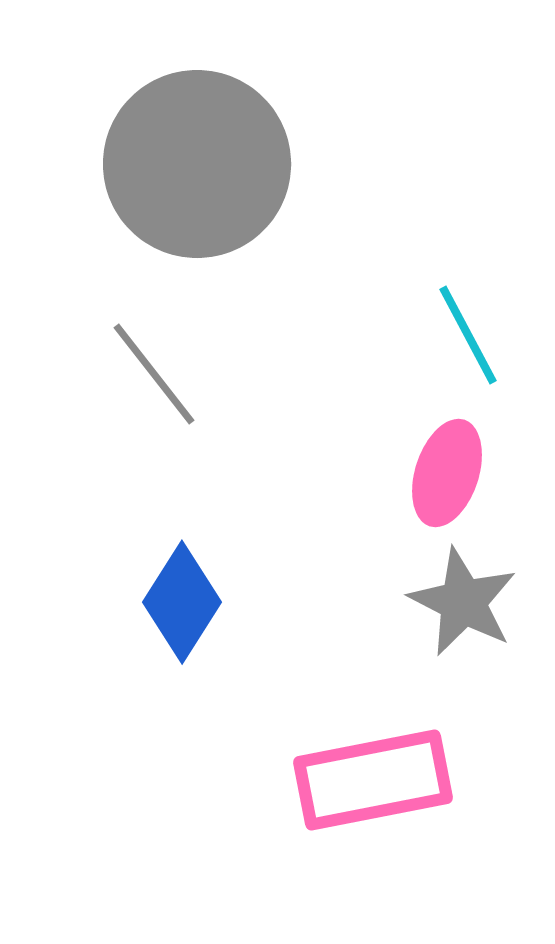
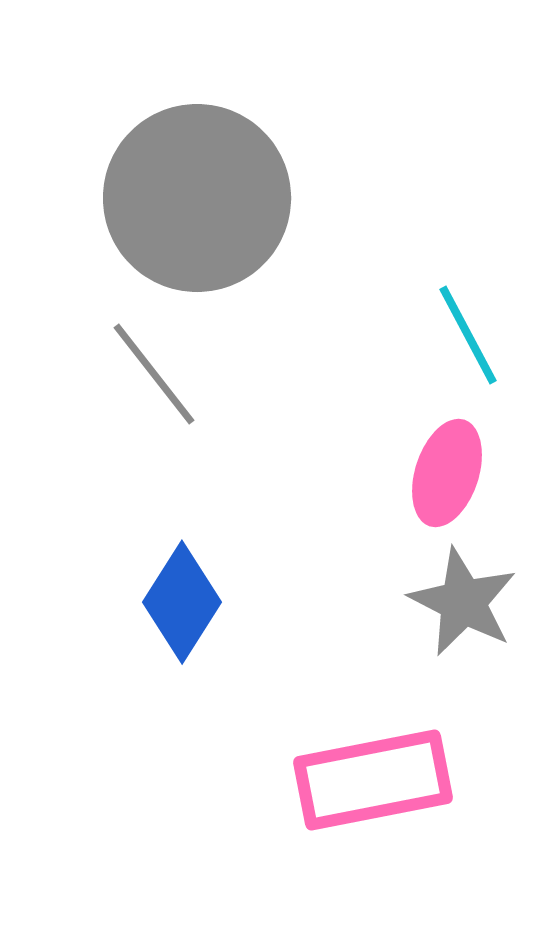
gray circle: moved 34 px down
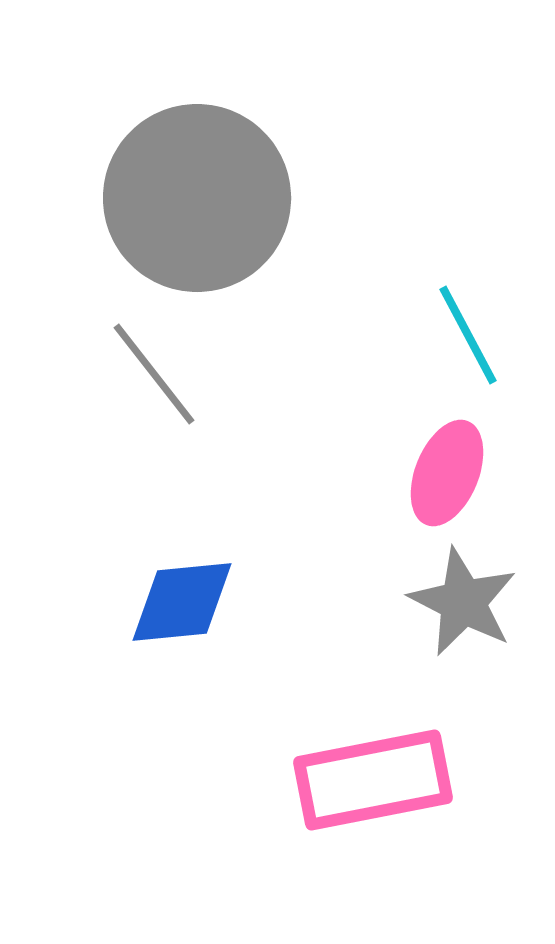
pink ellipse: rotated 4 degrees clockwise
blue diamond: rotated 52 degrees clockwise
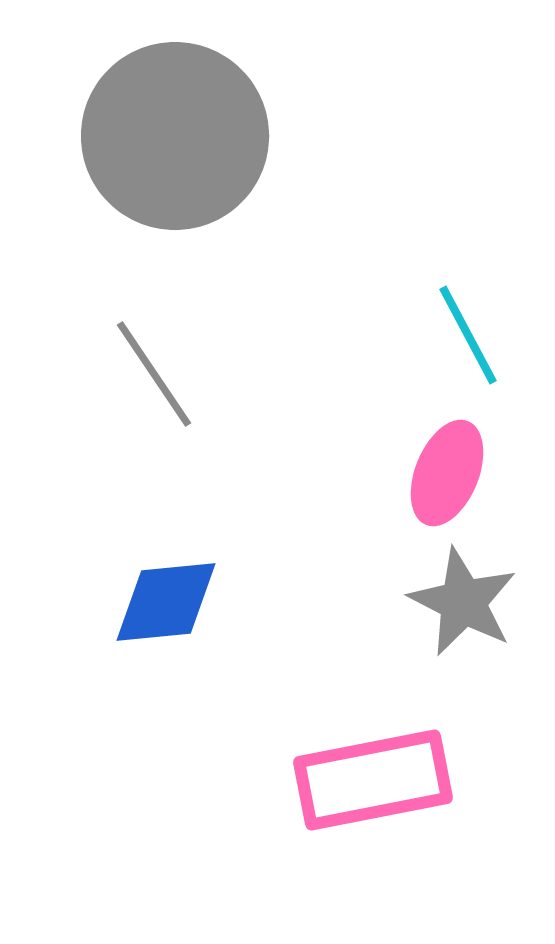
gray circle: moved 22 px left, 62 px up
gray line: rotated 4 degrees clockwise
blue diamond: moved 16 px left
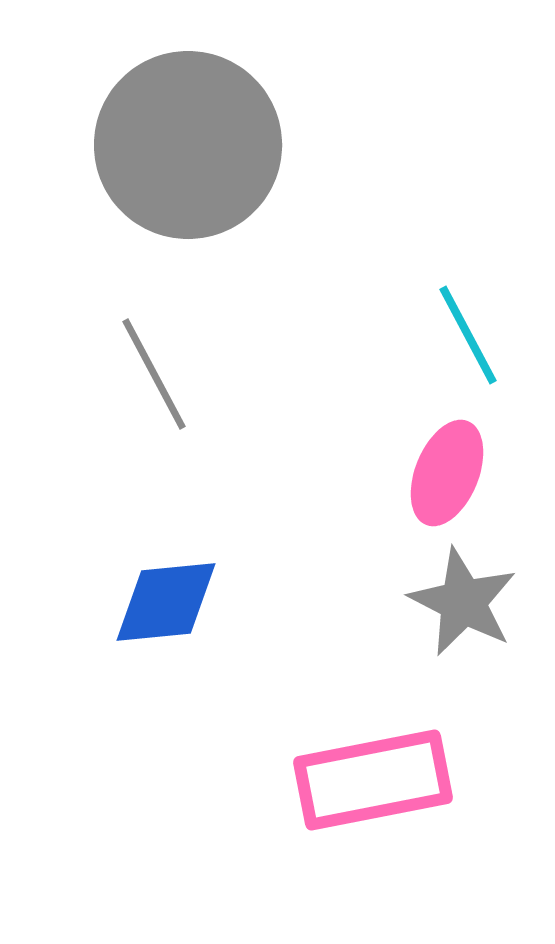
gray circle: moved 13 px right, 9 px down
gray line: rotated 6 degrees clockwise
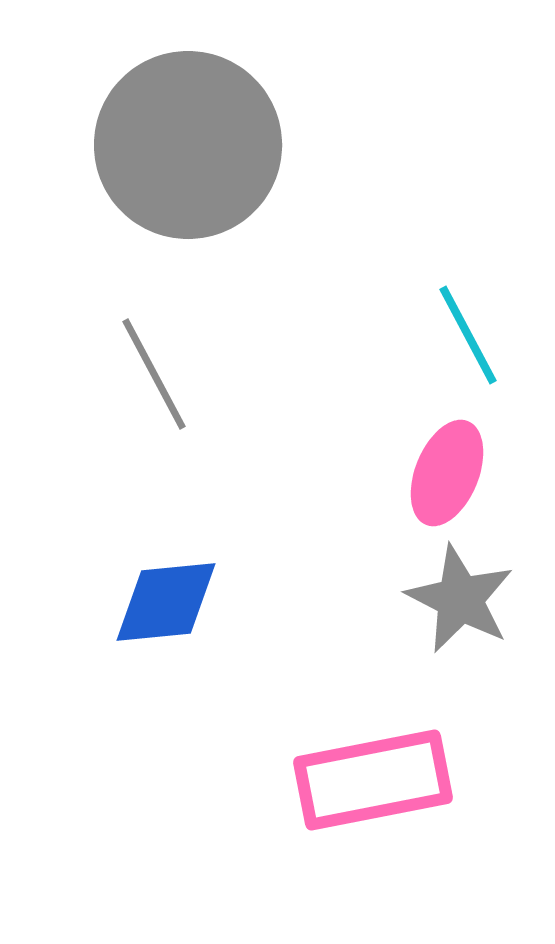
gray star: moved 3 px left, 3 px up
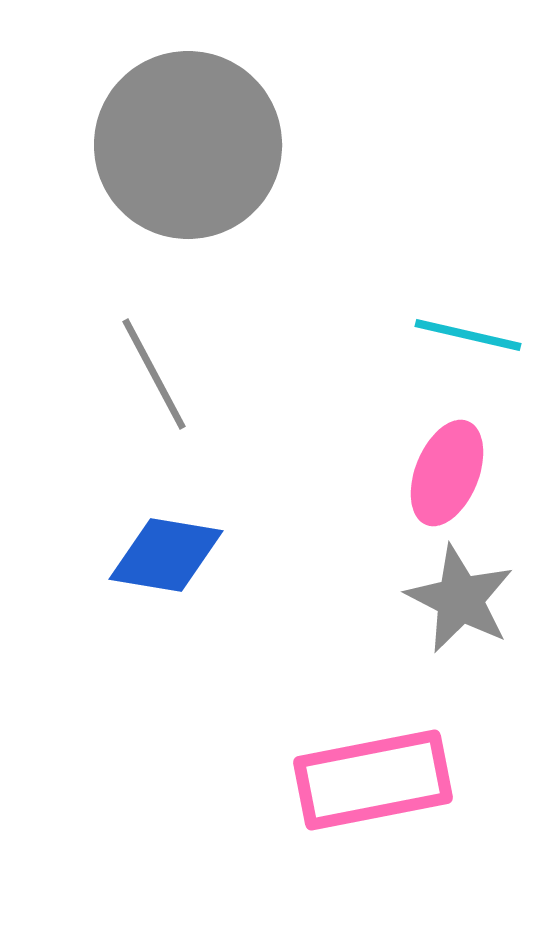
cyan line: rotated 49 degrees counterclockwise
blue diamond: moved 47 px up; rotated 15 degrees clockwise
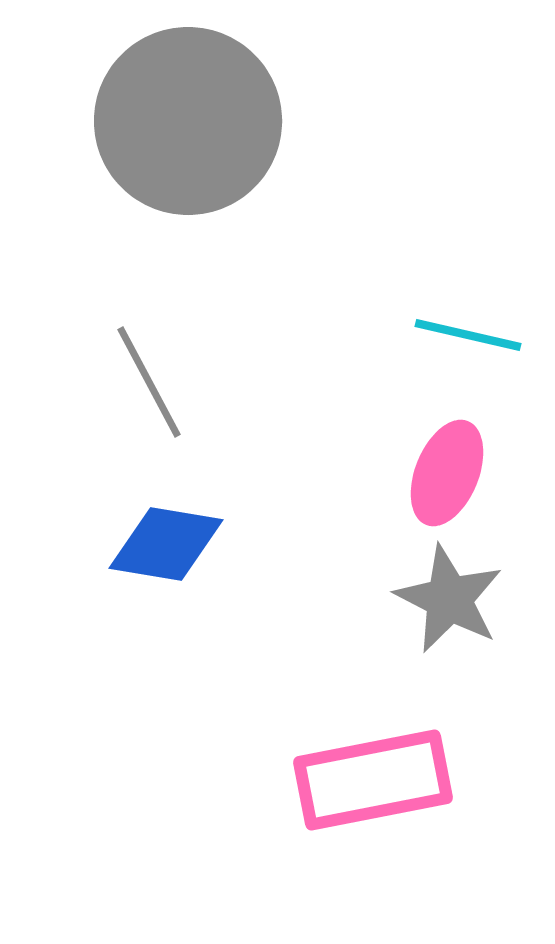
gray circle: moved 24 px up
gray line: moved 5 px left, 8 px down
blue diamond: moved 11 px up
gray star: moved 11 px left
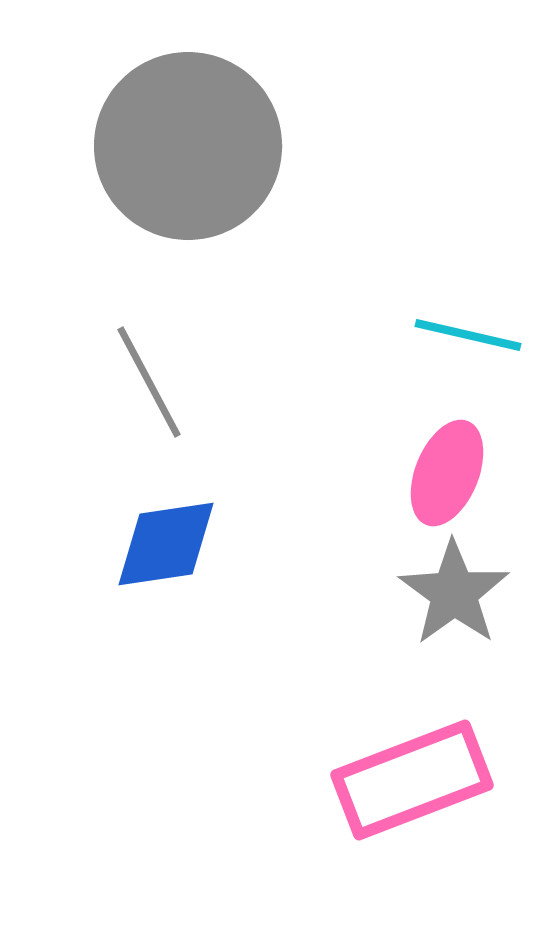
gray circle: moved 25 px down
blue diamond: rotated 18 degrees counterclockwise
gray star: moved 5 px right, 6 px up; rotated 9 degrees clockwise
pink rectangle: moved 39 px right; rotated 10 degrees counterclockwise
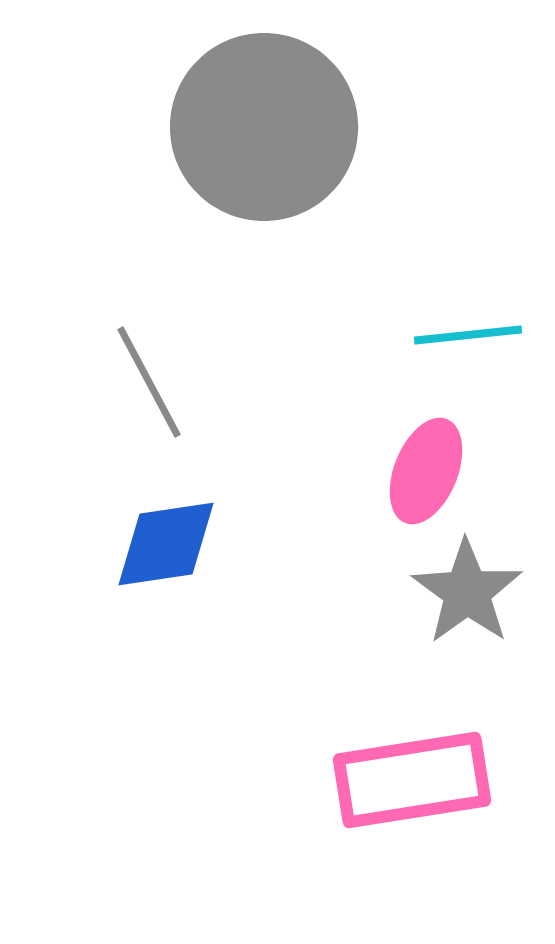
gray circle: moved 76 px right, 19 px up
cyan line: rotated 19 degrees counterclockwise
pink ellipse: moved 21 px left, 2 px up
gray star: moved 13 px right, 1 px up
pink rectangle: rotated 12 degrees clockwise
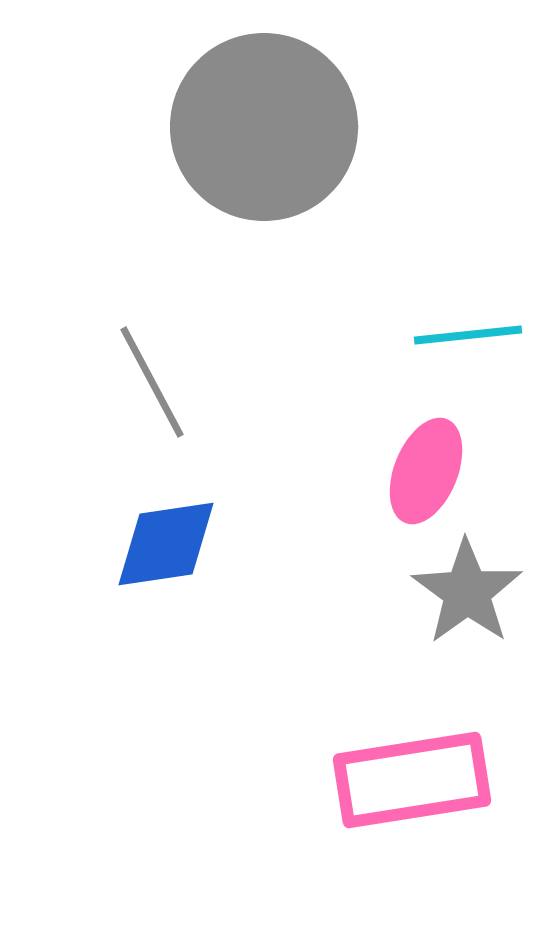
gray line: moved 3 px right
